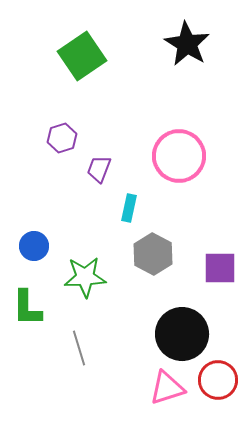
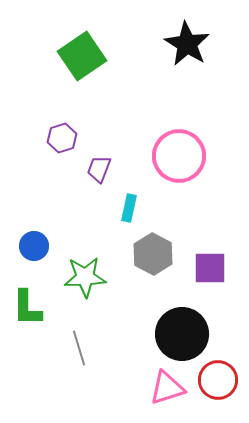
purple square: moved 10 px left
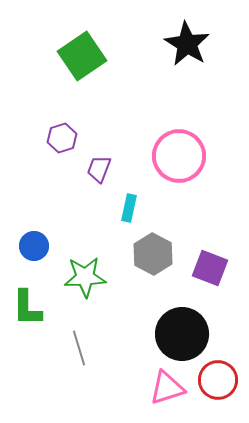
purple square: rotated 21 degrees clockwise
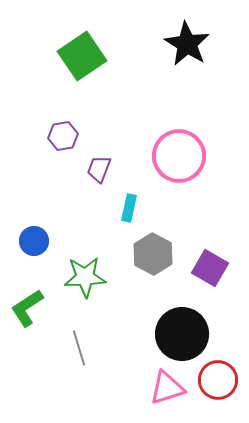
purple hexagon: moved 1 px right, 2 px up; rotated 8 degrees clockwise
blue circle: moved 5 px up
purple square: rotated 9 degrees clockwise
green L-shape: rotated 57 degrees clockwise
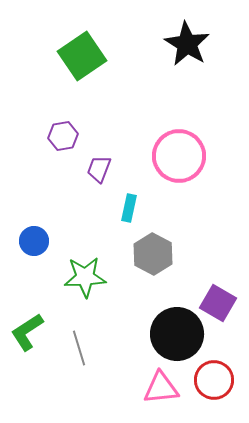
purple square: moved 8 px right, 35 px down
green L-shape: moved 24 px down
black circle: moved 5 px left
red circle: moved 4 px left
pink triangle: moved 6 px left; rotated 12 degrees clockwise
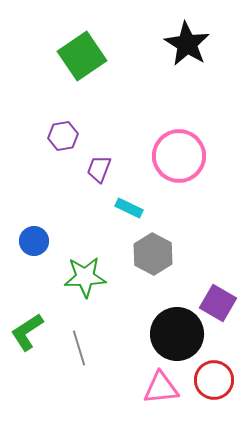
cyan rectangle: rotated 76 degrees counterclockwise
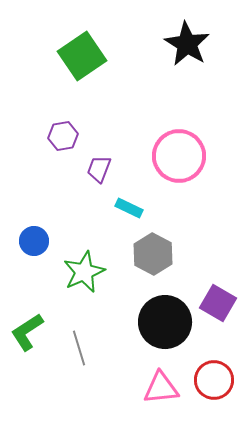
green star: moved 1 px left, 5 px up; rotated 21 degrees counterclockwise
black circle: moved 12 px left, 12 px up
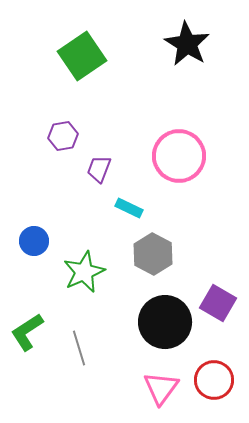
pink triangle: rotated 48 degrees counterclockwise
